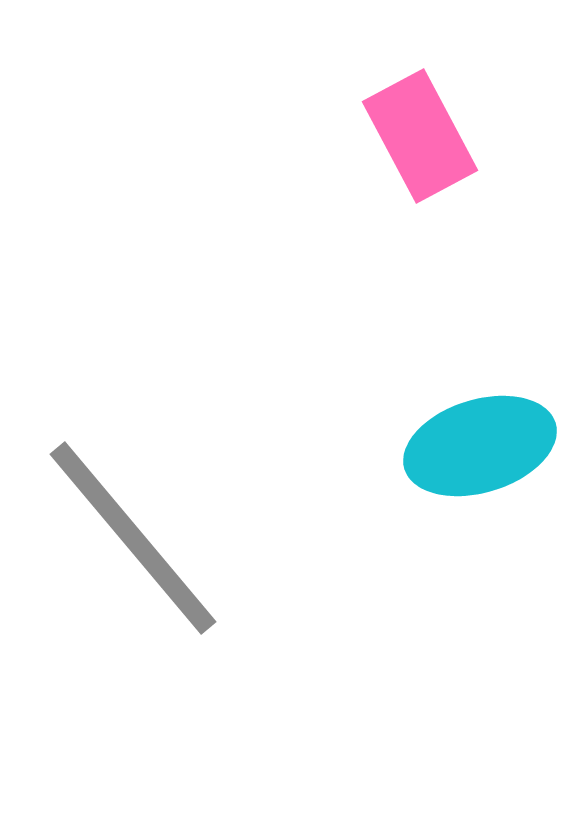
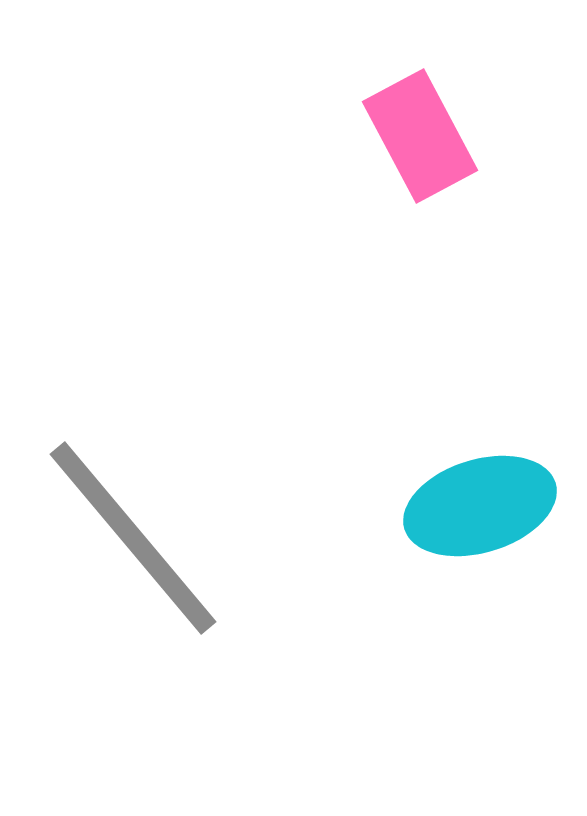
cyan ellipse: moved 60 px down
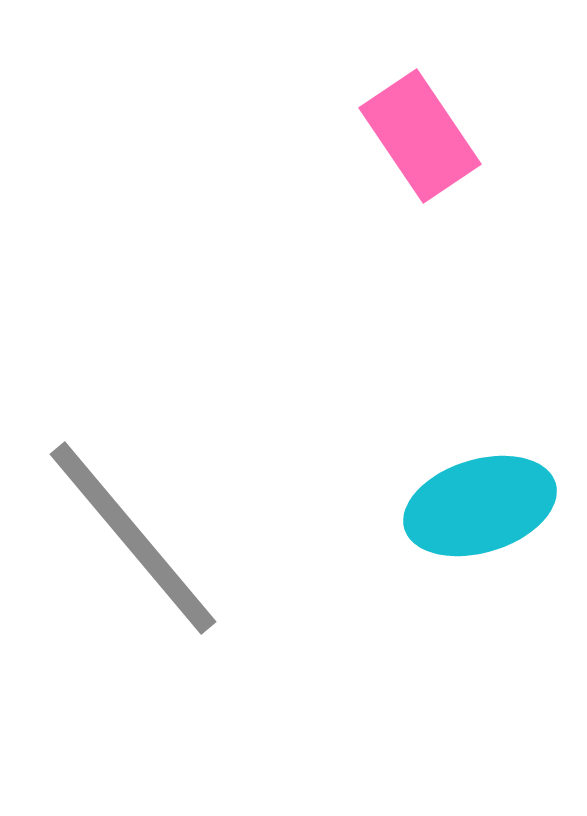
pink rectangle: rotated 6 degrees counterclockwise
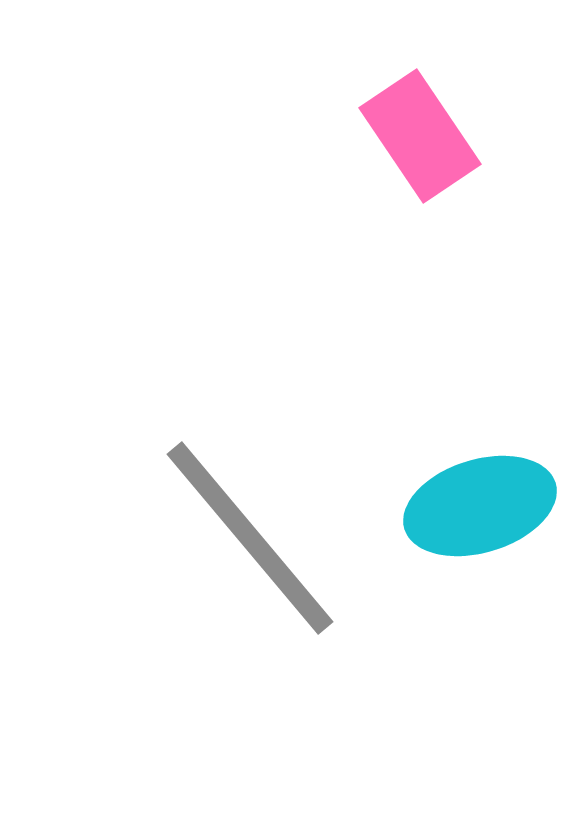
gray line: moved 117 px right
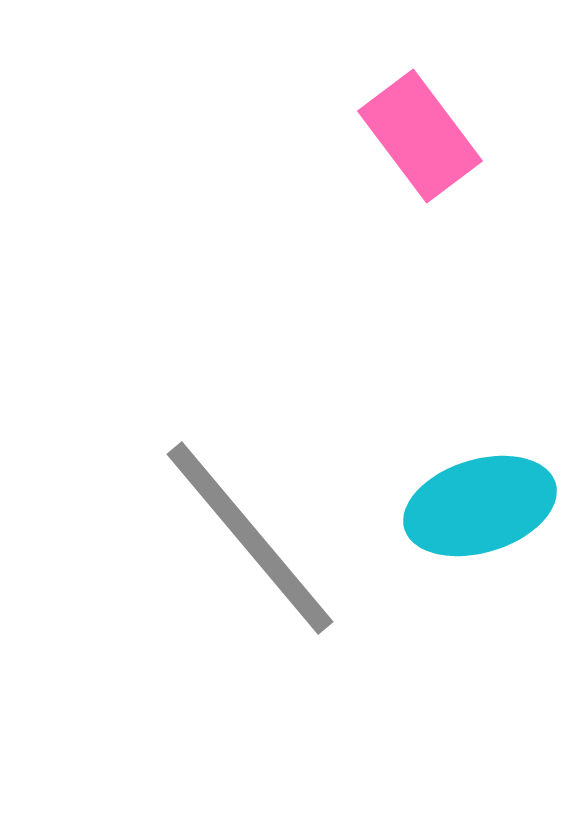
pink rectangle: rotated 3 degrees counterclockwise
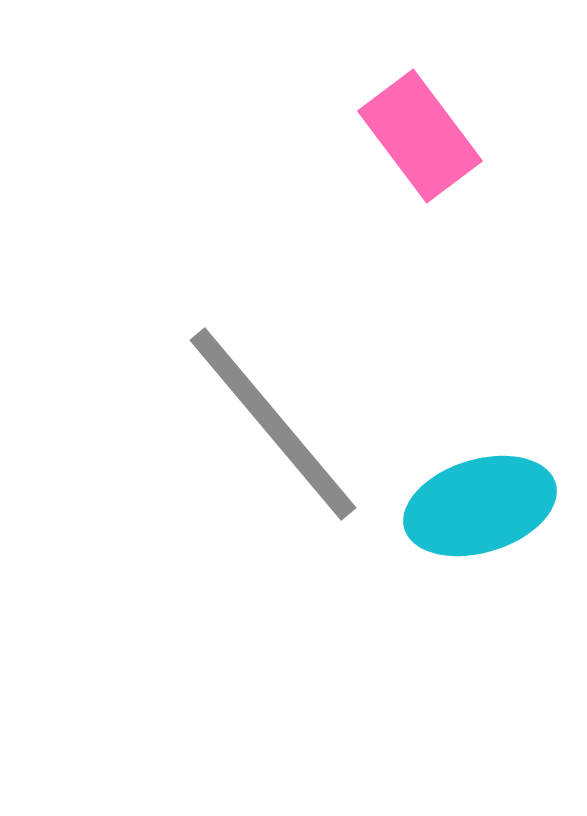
gray line: moved 23 px right, 114 px up
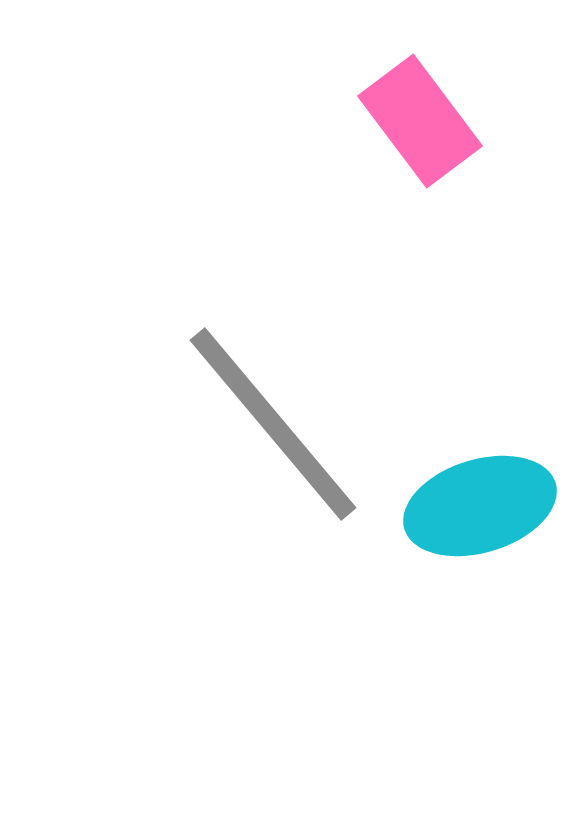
pink rectangle: moved 15 px up
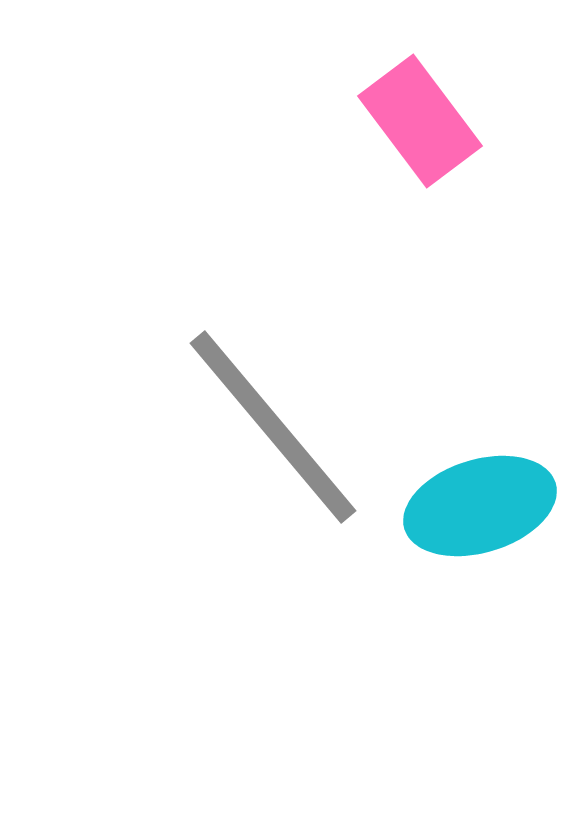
gray line: moved 3 px down
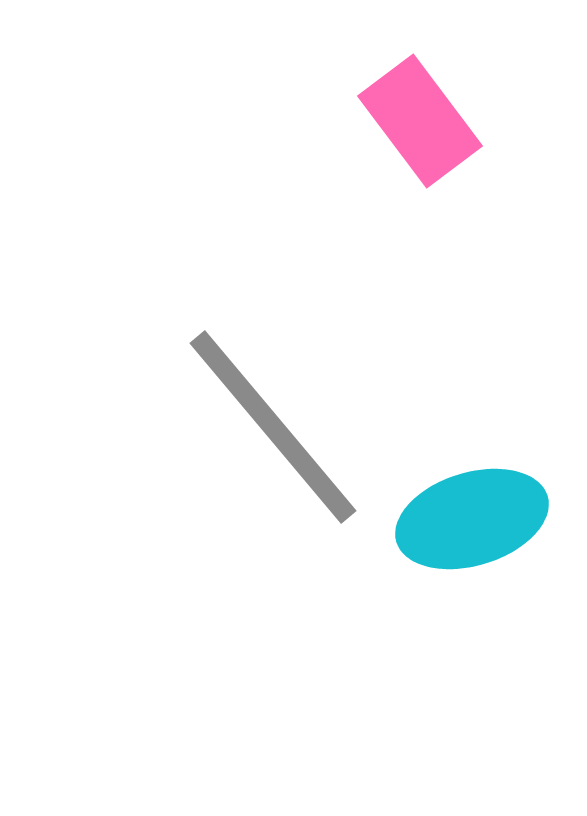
cyan ellipse: moved 8 px left, 13 px down
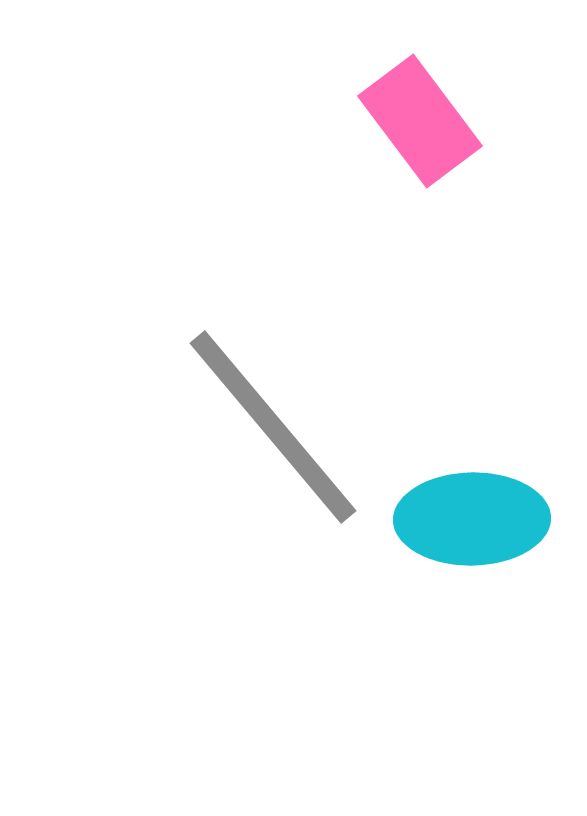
cyan ellipse: rotated 16 degrees clockwise
